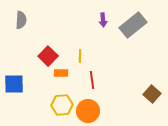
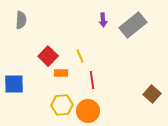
yellow line: rotated 24 degrees counterclockwise
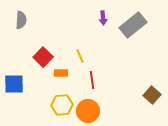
purple arrow: moved 2 px up
red square: moved 5 px left, 1 px down
brown square: moved 1 px down
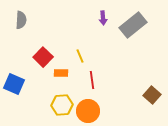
blue square: rotated 25 degrees clockwise
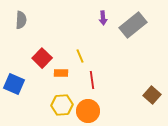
red square: moved 1 px left, 1 px down
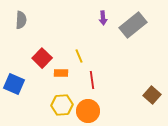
yellow line: moved 1 px left
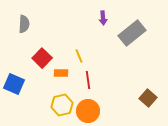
gray semicircle: moved 3 px right, 4 px down
gray rectangle: moved 1 px left, 8 px down
red line: moved 4 px left
brown square: moved 4 px left, 3 px down
yellow hexagon: rotated 10 degrees counterclockwise
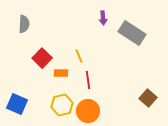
gray rectangle: rotated 72 degrees clockwise
blue square: moved 3 px right, 20 px down
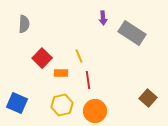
blue square: moved 1 px up
orange circle: moved 7 px right
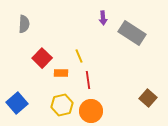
blue square: rotated 25 degrees clockwise
orange circle: moved 4 px left
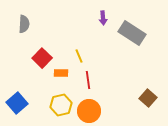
yellow hexagon: moved 1 px left
orange circle: moved 2 px left
